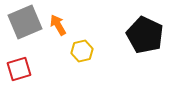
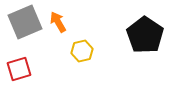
orange arrow: moved 3 px up
black pentagon: rotated 9 degrees clockwise
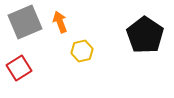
orange arrow: moved 2 px right; rotated 10 degrees clockwise
red square: moved 1 px up; rotated 15 degrees counterclockwise
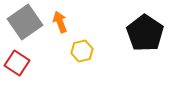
gray square: rotated 12 degrees counterclockwise
black pentagon: moved 2 px up
red square: moved 2 px left, 5 px up; rotated 25 degrees counterclockwise
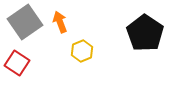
yellow hexagon: rotated 10 degrees counterclockwise
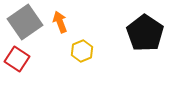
red square: moved 4 px up
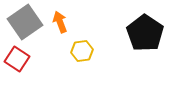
yellow hexagon: rotated 15 degrees clockwise
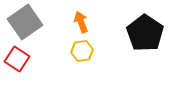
orange arrow: moved 21 px right
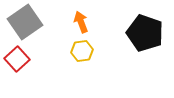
black pentagon: rotated 15 degrees counterclockwise
red square: rotated 15 degrees clockwise
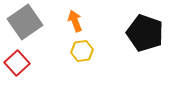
orange arrow: moved 6 px left, 1 px up
red square: moved 4 px down
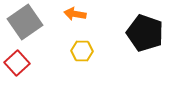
orange arrow: moved 7 px up; rotated 60 degrees counterclockwise
yellow hexagon: rotated 10 degrees clockwise
